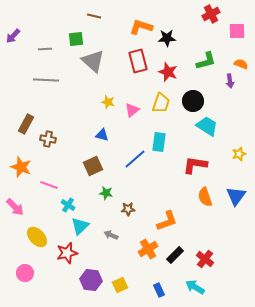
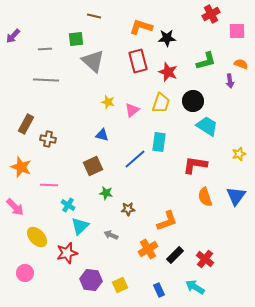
pink line at (49, 185): rotated 18 degrees counterclockwise
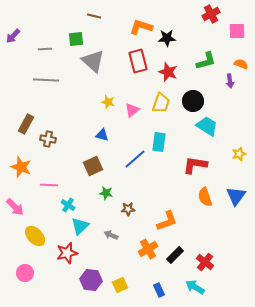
yellow ellipse at (37, 237): moved 2 px left, 1 px up
red cross at (205, 259): moved 3 px down
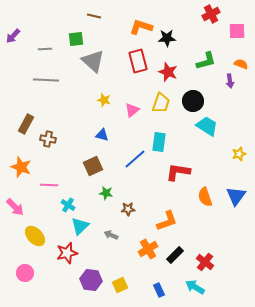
yellow star at (108, 102): moved 4 px left, 2 px up
red L-shape at (195, 165): moved 17 px left, 7 px down
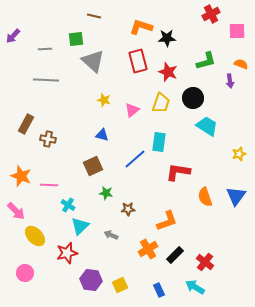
black circle at (193, 101): moved 3 px up
orange star at (21, 167): moved 9 px down
pink arrow at (15, 207): moved 1 px right, 4 px down
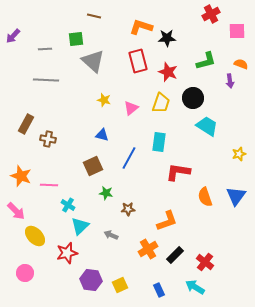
pink triangle at (132, 110): moved 1 px left, 2 px up
blue line at (135, 159): moved 6 px left, 1 px up; rotated 20 degrees counterclockwise
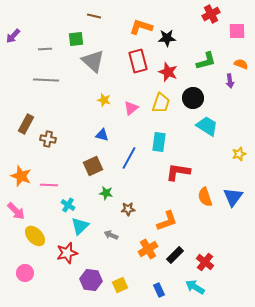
blue triangle at (236, 196): moved 3 px left, 1 px down
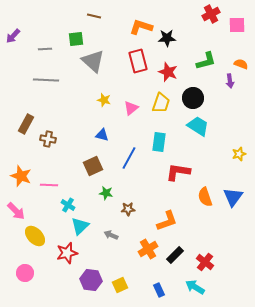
pink square at (237, 31): moved 6 px up
cyan trapezoid at (207, 126): moved 9 px left
